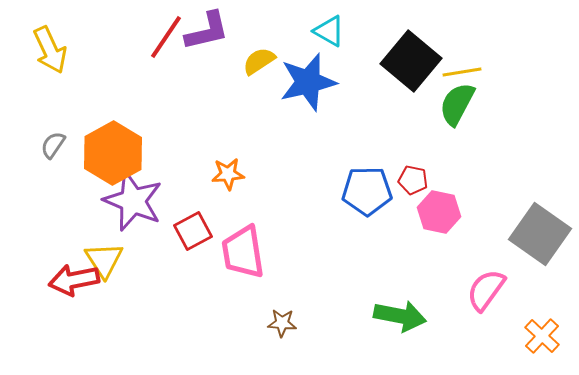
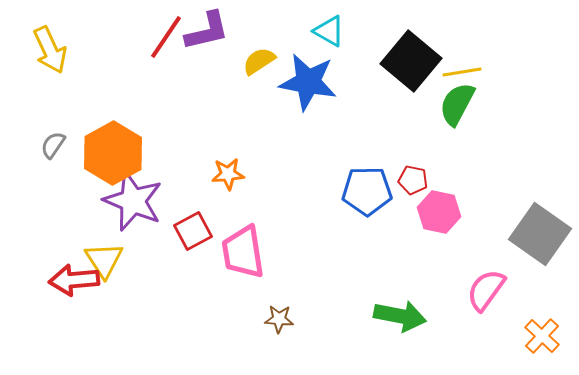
blue star: rotated 24 degrees clockwise
red arrow: rotated 6 degrees clockwise
brown star: moved 3 px left, 4 px up
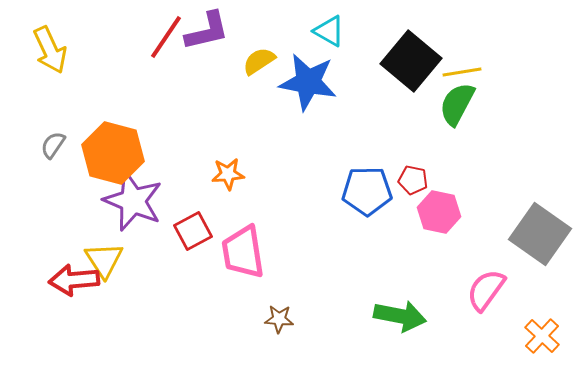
orange hexagon: rotated 16 degrees counterclockwise
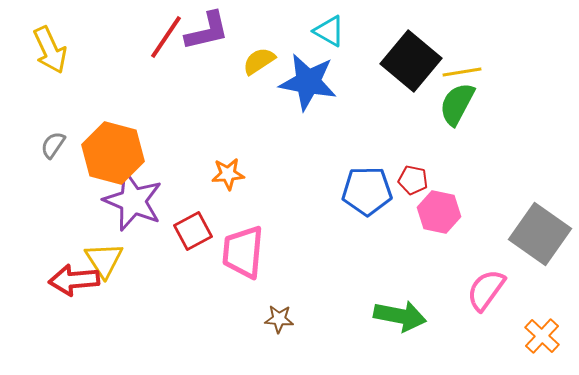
pink trapezoid: rotated 14 degrees clockwise
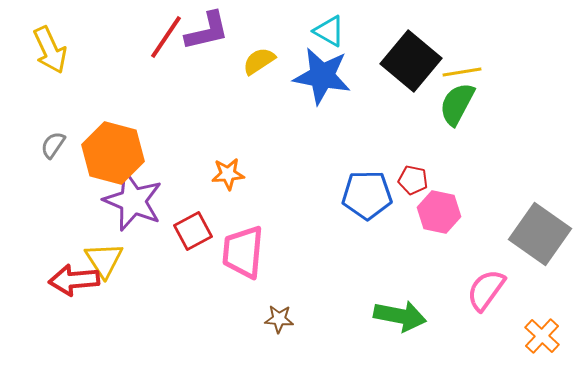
blue star: moved 14 px right, 6 px up
blue pentagon: moved 4 px down
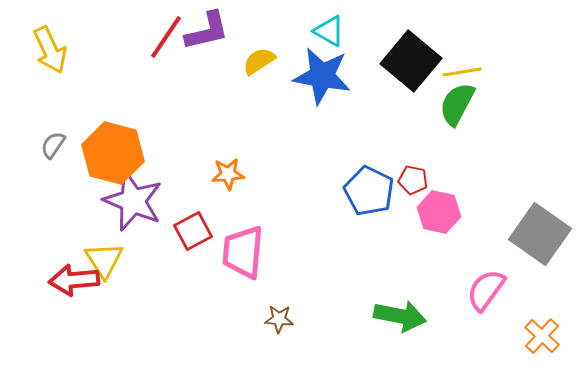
blue pentagon: moved 2 px right, 4 px up; rotated 27 degrees clockwise
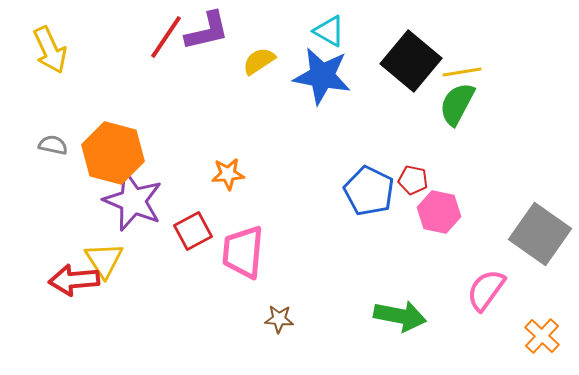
gray semicircle: rotated 68 degrees clockwise
